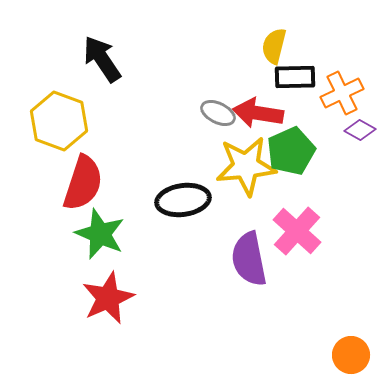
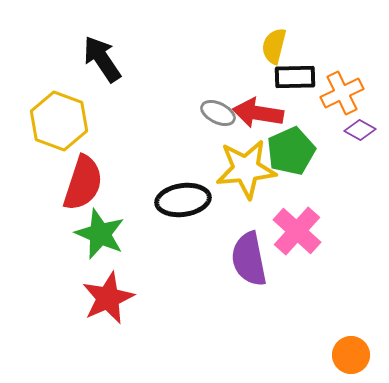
yellow star: moved 3 px down
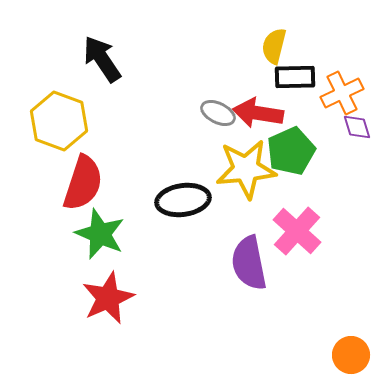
purple diamond: moved 3 px left, 3 px up; rotated 44 degrees clockwise
purple semicircle: moved 4 px down
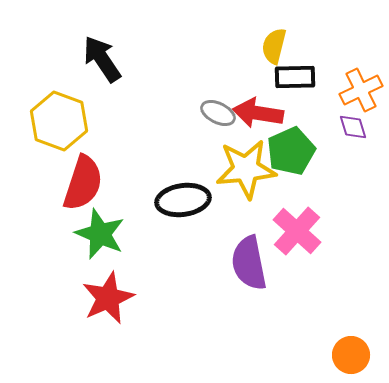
orange cross: moved 19 px right, 3 px up
purple diamond: moved 4 px left
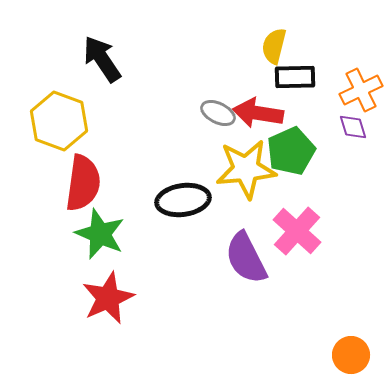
red semicircle: rotated 10 degrees counterclockwise
purple semicircle: moved 3 px left, 5 px up; rotated 16 degrees counterclockwise
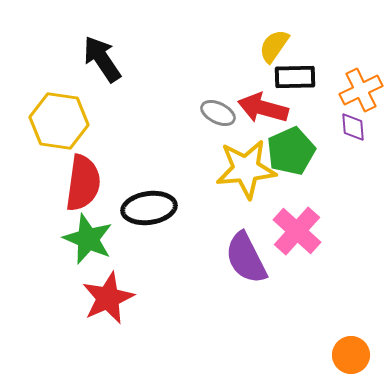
yellow semicircle: rotated 21 degrees clockwise
red arrow: moved 5 px right, 5 px up; rotated 6 degrees clockwise
yellow hexagon: rotated 12 degrees counterclockwise
purple diamond: rotated 12 degrees clockwise
black ellipse: moved 34 px left, 8 px down
green star: moved 12 px left, 5 px down
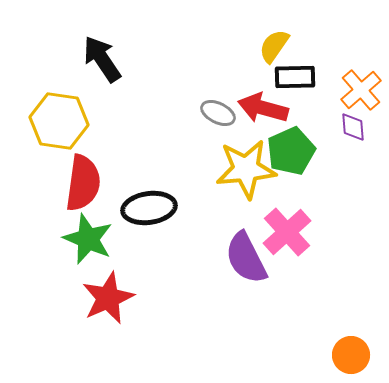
orange cross: rotated 15 degrees counterclockwise
pink cross: moved 10 px left, 1 px down; rotated 6 degrees clockwise
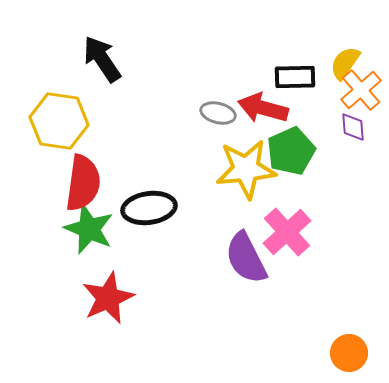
yellow semicircle: moved 71 px right, 17 px down
gray ellipse: rotated 12 degrees counterclockwise
green star: moved 1 px right, 10 px up
orange circle: moved 2 px left, 2 px up
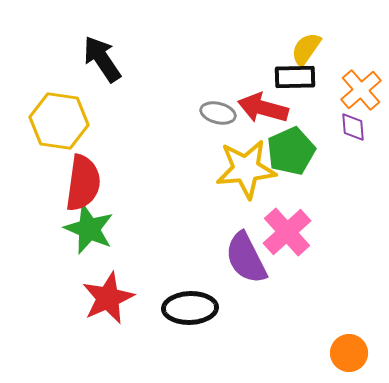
yellow semicircle: moved 39 px left, 14 px up
black ellipse: moved 41 px right, 100 px down; rotated 6 degrees clockwise
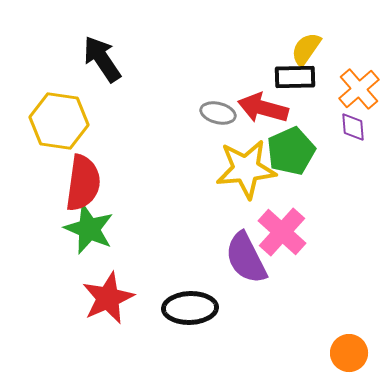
orange cross: moved 2 px left, 1 px up
pink cross: moved 5 px left; rotated 6 degrees counterclockwise
